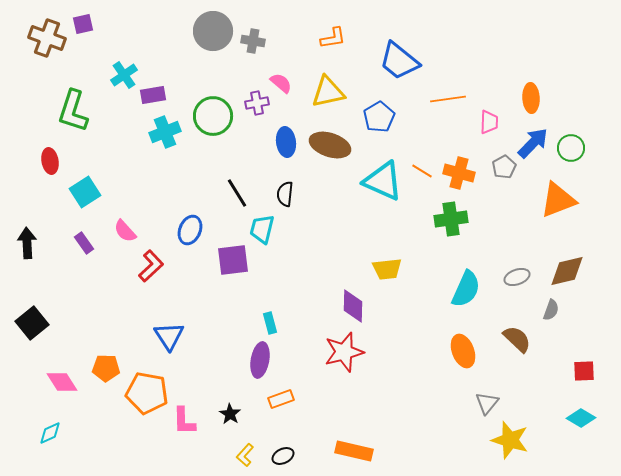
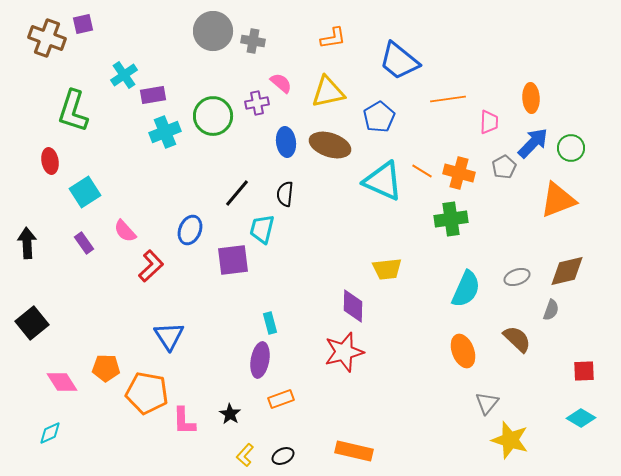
black line at (237, 193): rotated 72 degrees clockwise
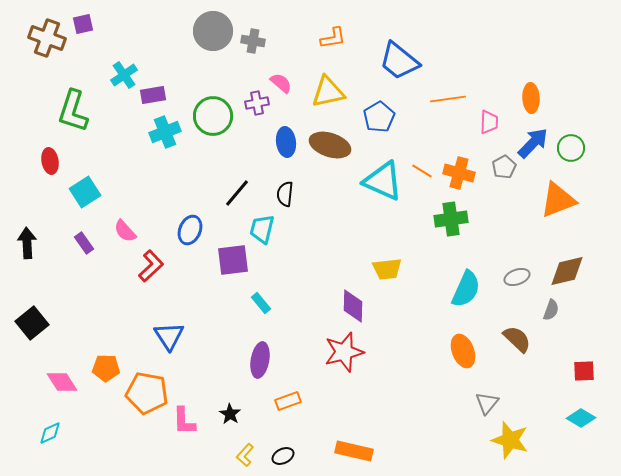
cyan rectangle at (270, 323): moved 9 px left, 20 px up; rotated 25 degrees counterclockwise
orange rectangle at (281, 399): moved 7 px right, 2 px down
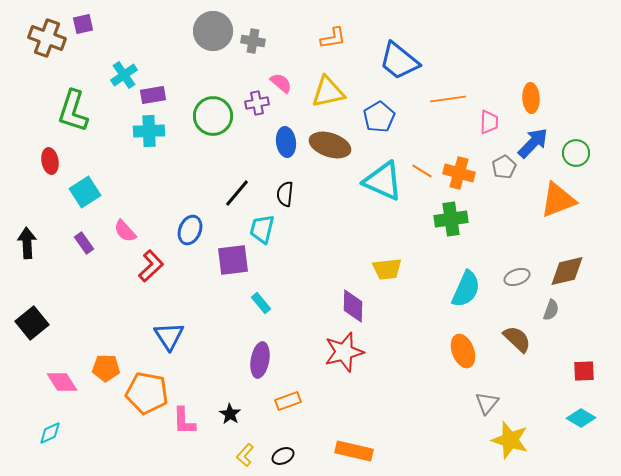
cyan cross at (165, 132): moved 16 px left, 1 px up; rotated 20 degrees clockwise
green circle at (571, 148): moved 5 px right, 5 px down
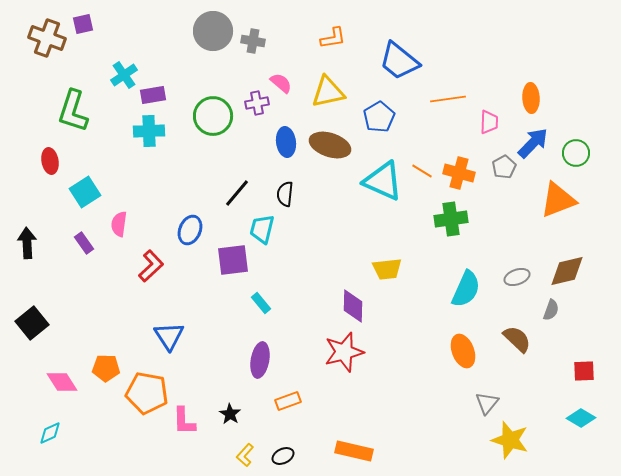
pink semicircle at (125, 231): moved 6 px left, 7 px up; rotated 50 degrees clockwise
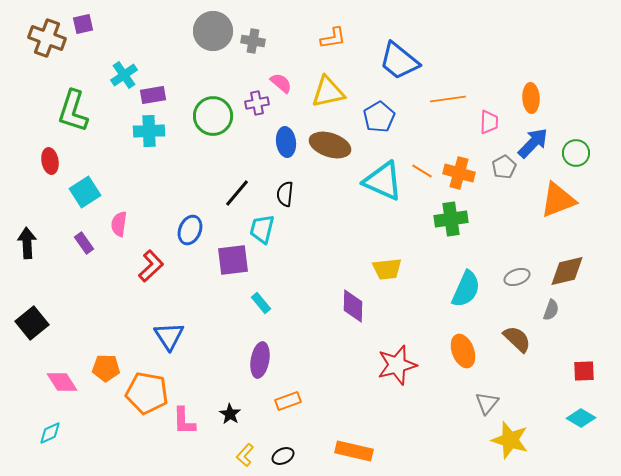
red star at (344, 352): moved 53 px right, 13 px down
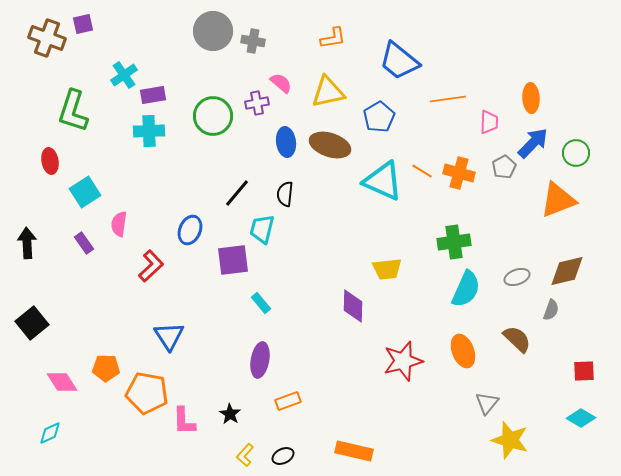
green cross at (451, 219): moved 3 px right, 23 px down
red star at (397, 365): moved 6 px right, 4 px up
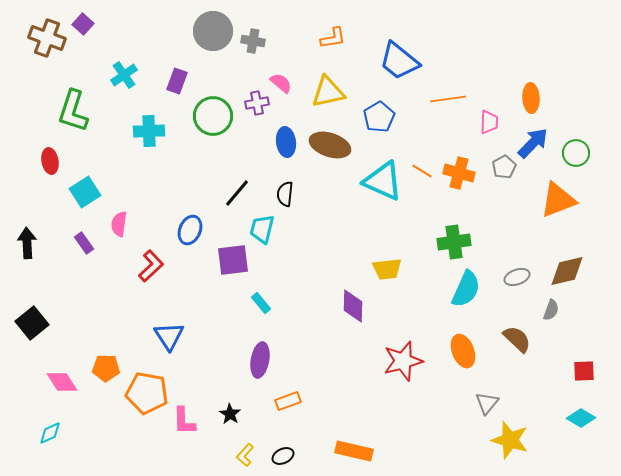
purple square at (83, 24): rotated 35 degrees counterclockwise
purple rectangle at (153, 95): moved 24 px right, 14 px up; rotated 60 degrees counterclockwise
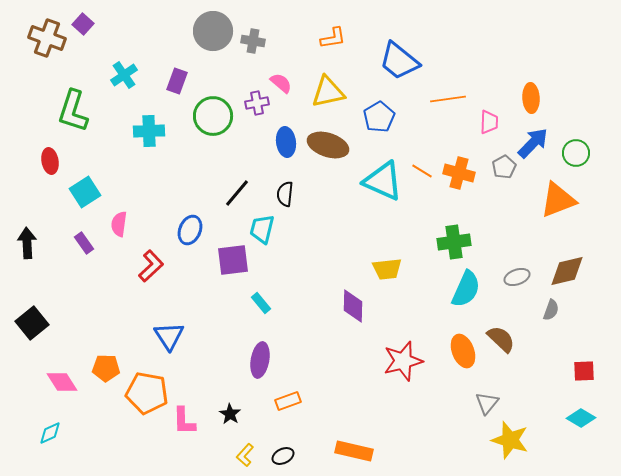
brown ellipse at (330, 145): moved 2 px left
brown semicircle at (517, 339): moved 16 px left
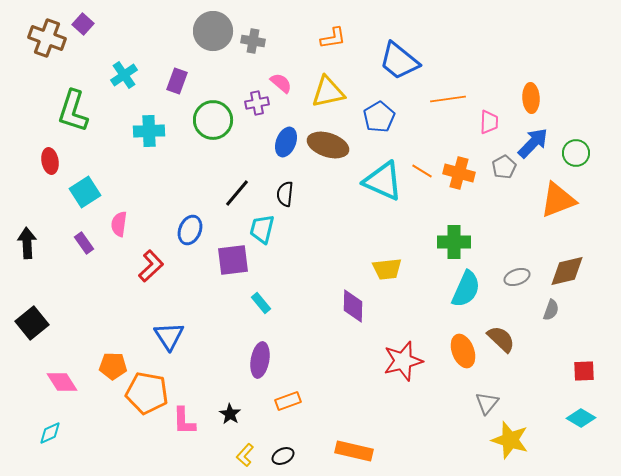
green circle at (213, 116): moved 4 px down
blue ellipse at (286, 142): rotated 28 degrees clockwise
green cross at (454, 242): rotated 8 degrees clockwise
orange pentagon at (106, 368): moved 7 px right, 2 px up
